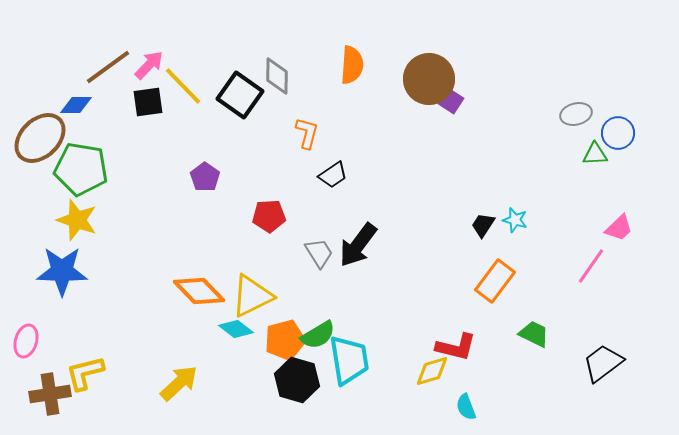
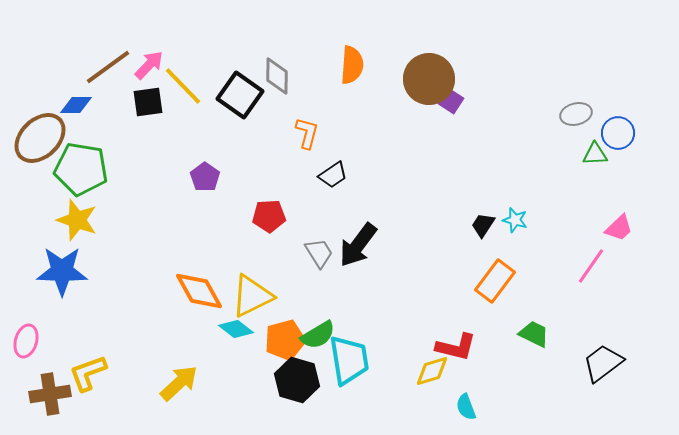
orange diamond at (199, 291): rotated 15 degrees clockwise
yellow L-shape at (85, 373): moved 3 px right; rotated 6 degrees counterclockwise
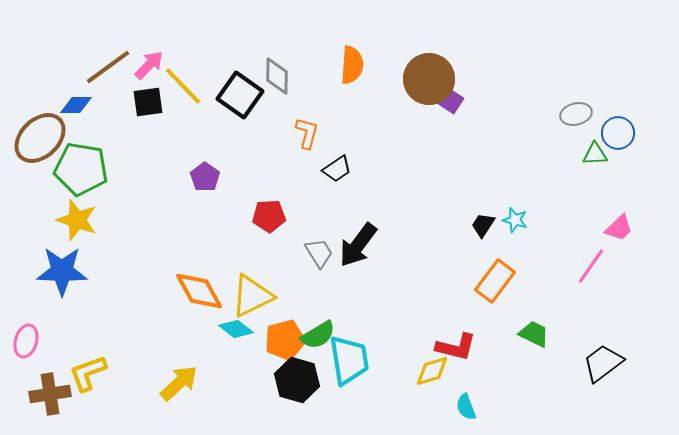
black trapezoid at (333, 175): moved 4 px right, 6 px up
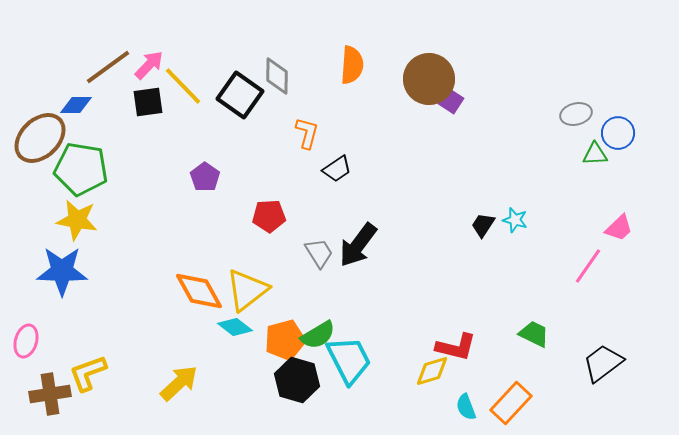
yellow star at (77, 220): rotated 9 degrees counterclockwise
pink line at (591, 266): moved 3 px left
orange rectangle at (495, 281): moved 16 px right, 122 px down; rotated 6 degrees clockwise
yellow triangle at (252, 296): moved 5 px left, 6 px up; rotated 12 degrees counterclockwise
cyan diamond at (236, 329): moved 1 px left, 2 px up
cyan trapezoid at (349, 360): rotated 18 degrees counterclockwise
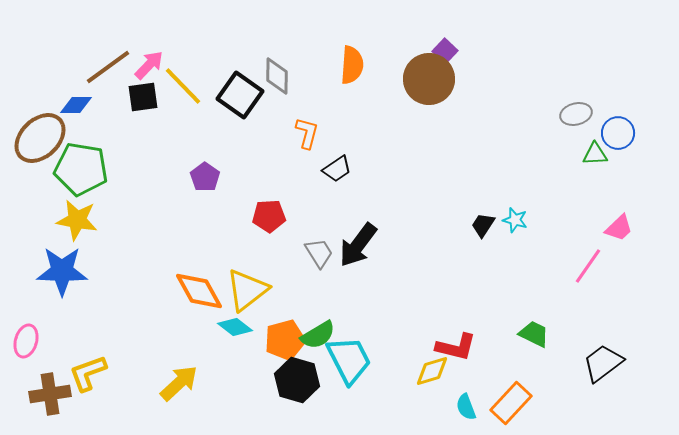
purple square at (451, 101): moved 6 px left, 50 px up; rotated 10 degrees clockwise
black square at (148, 102): moved 5 px left, 5 px up
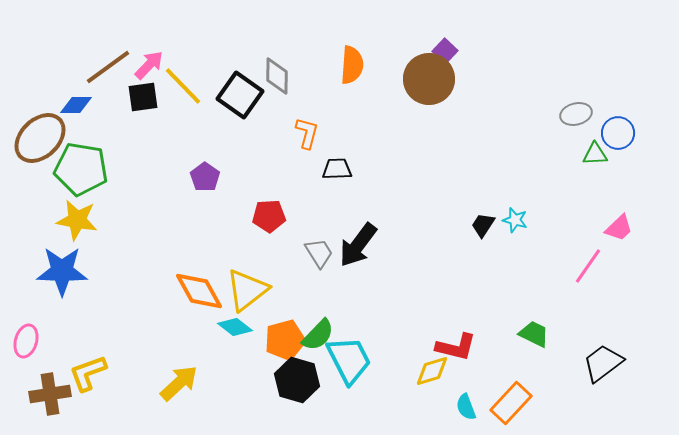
black trapezoid at (337, 169): rotated 148 degrees counterclockwise
green semicircle at (318, 335): rotated 15 degrees counterclockwise
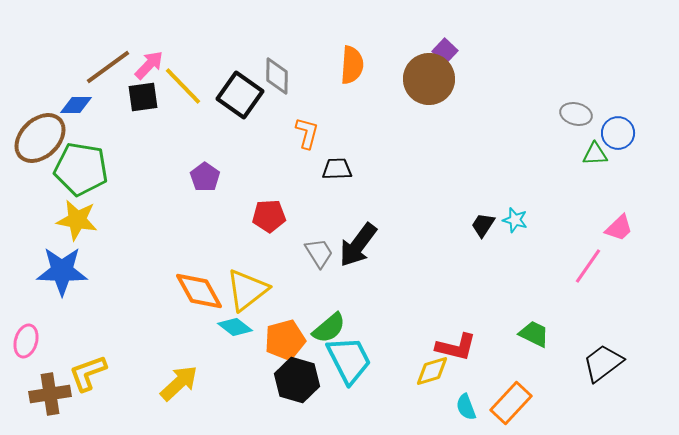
gray ellipse at (576, 114): rotated 28 degrees clockwise
green semicircle at (318, 335): moved 11 px right, 7 px up; rotated 6 degrees clockwise
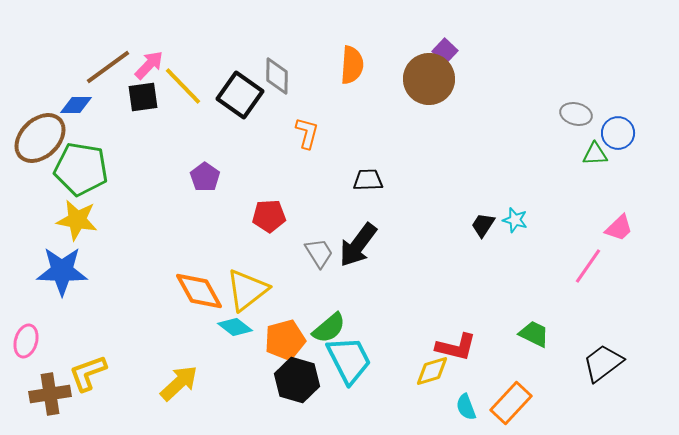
black trapezoid at (337, 169): moved 31 px right, 11 px down
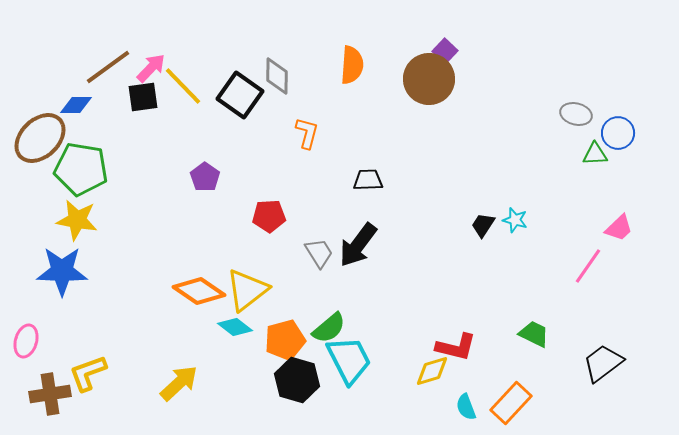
pink arrow at (149, 65): moved 2 px right, 3 px down
orange diamond at (199, 291): rotated 27 degrees counterclockwise
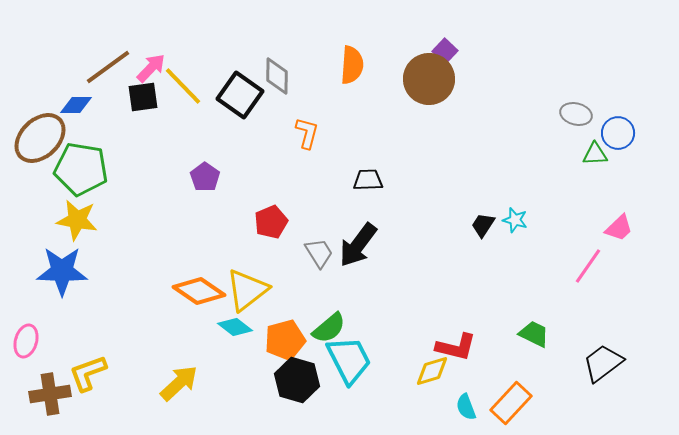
red pentagon at (269, 216): moved 2 px right, 6 px down; rotated 20 degrees counterclockwise
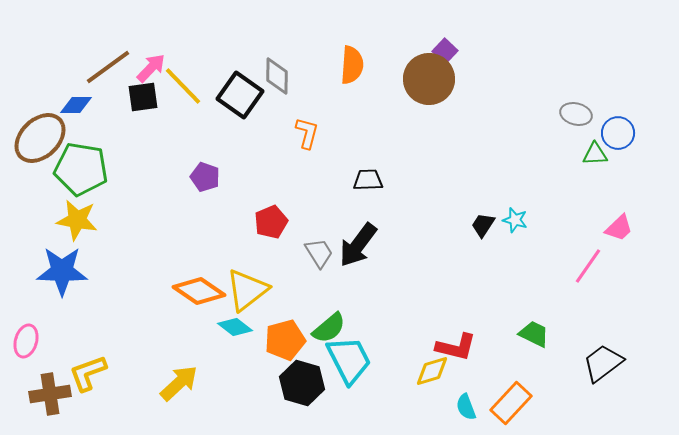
purple pentagon at (205, 177): rotated 16 degrees counterclockwise
black hexagon at (297, 380): moved 5 px right, 3 px down
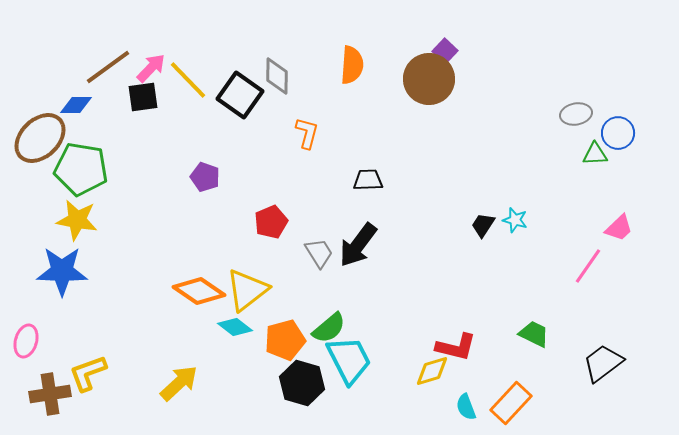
yellow line at (183, 86): moved 5 px right, 6 px up
gray ellipse at (576, 114): rotated 24 degrees counterclockwise
